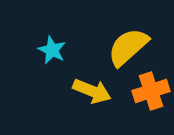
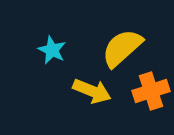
yellow semicircle: moved 6 px left, 1 px down
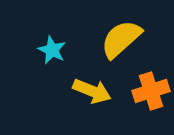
yellow semicircle: moved 1 px left, 9 px up
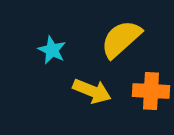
orange cross: rotated 21 degrees clockwise
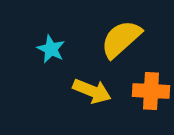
cyan star: moved 1 px left, 1 px up
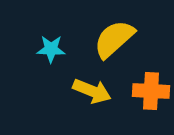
yellow semicircle: moved 7 px left
cyan star: rotated 24 degrees counterclockwise
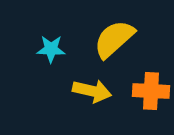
yellow arrow: rotated 9 degrees counterclockwise
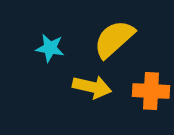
cyan star: moved 1 px left, 1 px up; rotated 8 degrees clockwise
yellow arrow: moved 4 px up
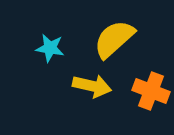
yellow arrow: moved 1 px up
orange cross: rotated 18 degrees clockwise
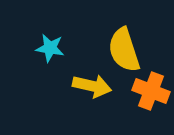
yellow semicircle: moved 10 px right, 11 px down; rotated 66 degrees counterclockwise
